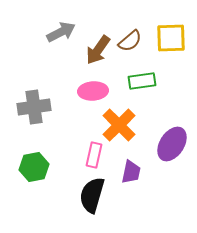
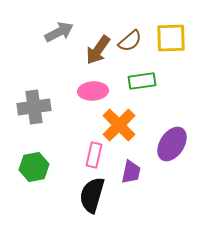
gray arrow: moved 2 px left
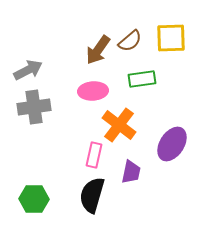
gray arrow: moved 31 px left, 38 px down
green rectangle: moved 2 px up
orange cross: rotated 8 degrees counterclockwise
green hexagon: moved 32 px down; rotated 12 degrees clockwise
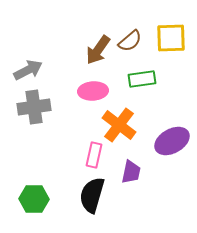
purple ellipse: moved 3 px up; rotated 28 degrees clockwise
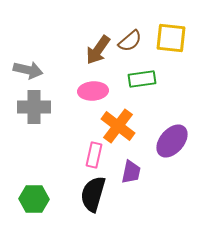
yellow square: rotated 8 degrees clockwise
gray arrow: rotated 40 degrees clockwise
gray cross: rotated 8 degrees clockwise
orange cross: moved 1 px left, 1 px down
purple ellipse: rotated 20 degrees counterclockwise
black semicircle: moved 1 px right, 1 px up
